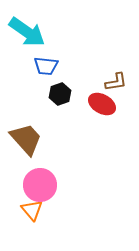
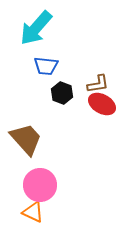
cyan arrow: moved 9 px right, 4 px up; rotated 96 degrees clockwise
brown L-shape: moved 18 px left, 2 px down
black hexagon: moved 2 px right, 1 px up; rotated 20 degrees counterclockwise
orange triangle: moved 1 px right, 2 px down; rotated 25 degrees counterclockwise
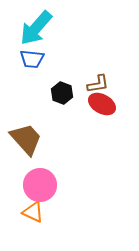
blue trapezoid: moved 14 px left, 7 px up
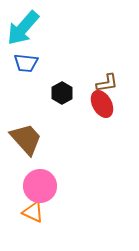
cyan arrow: moved 13 px left
blue trapezoid: moved 6 px left, 4 px down
brown L-shape: moved 9 px right, 1 px up
black hexagon: rotated 10 degrees clockwise
red ellipse: rotated 32 degrees clockwise
pink circle: moved 1 px down
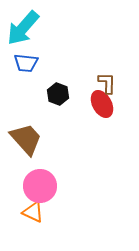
brown L-shape: rotated 80 degrees counterclockwise
black hexagon: moved 4 px left, 1 px down; rotated 10 degrees counterclockwise
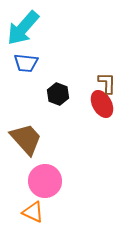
pink circle: moved 5 px right, 5 px up
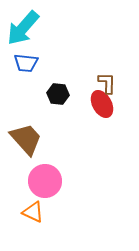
black hexagon: rotated 15 degrees counterclockwise
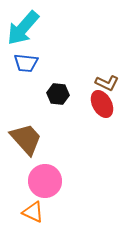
brown L-shape: rotated 115 degrees clockwise
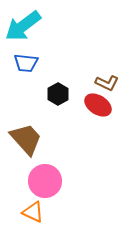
cyan arrow: moved 2 px up; rotated 12 degrees clockwise
black hexagon: rotated 25 degrees clockwise
red ellipse: moved 4 px left, 1 px down; rotated 28 degrees counterclockwise
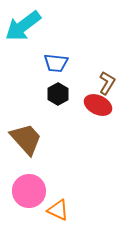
blue trapezoid: moved 30 px right
brown L-shape: rotated 85 degrees counterclockwise
red ellipse: rotated 8 degrees counterclockwise
pink circle: moved 16 px left, 10 px down
orange triangle: moved 25 px right, 2 px up
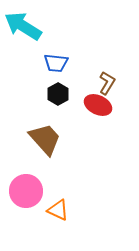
cyan arrow: rotated 69 degrees clockwise
brown trapezoid: moved 19 px right
pink circle: moved 3 px left
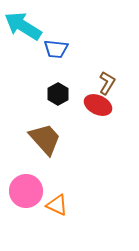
blue trapezoid: moved 14 px up
orange triangle: moved 1 px left, 5 px up
